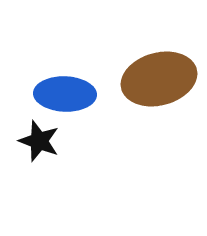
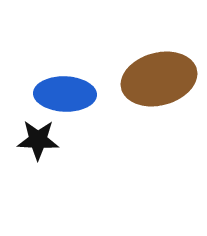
black star: moved 1 px left, 1 px up; rotated 18 degrees counterclockwise
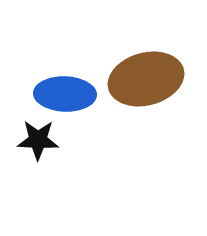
brown ellipse: moved 13 px left
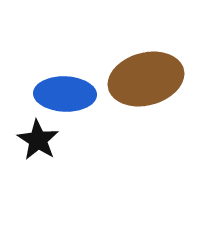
black star: rotated 30 degrees clockwise
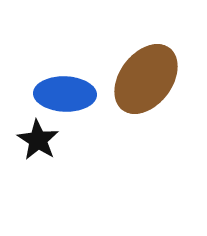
brown ellipse: rotated 38 degrees counterclockwise
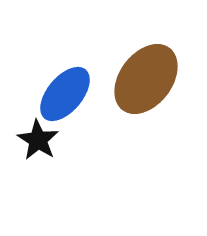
blue ellipse: rotated 52 degrees counterclockwise
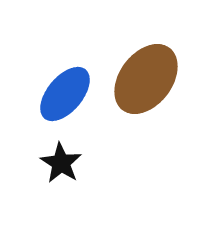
black star: moved 23 px right, 23 px down
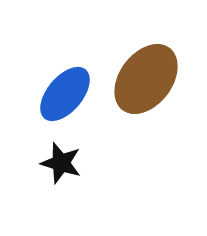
black star: rotated 15 degrees counterclockwise
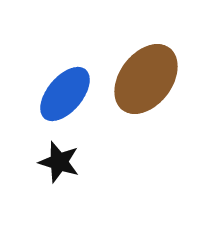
black star: moved 2 px left, 1 px up
